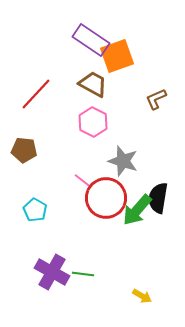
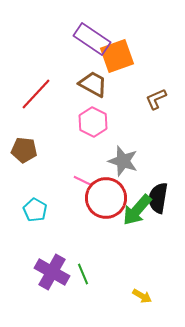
purple rectangle: moved 1 px right, 1 px up
pink line: rotated 12 degrees counterclockwise
green line: rotated 60 degrees clockwise
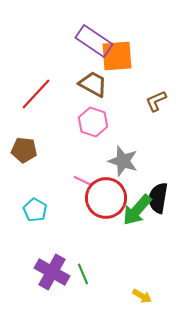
purple rectangle: moved 2 px right, 2 px down
orange square: rotated 16 degrees clockwise
brown L-shape: moved 2 px down
pink hexagon: rotated 8 degrees counterclockwise
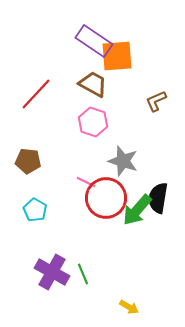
brown pentagon: moved 4 px right, 11 px down
pink line: moved 3 px right, 1 px down
yellow arrow: moved 13 px left, 11 px down
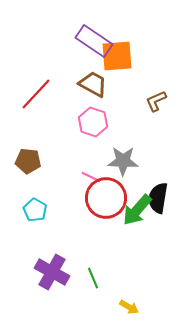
gray star: rotated 16 degrees counterclockwise
pink line: moved 5 px right, 5 px up
green line: moved 10 px right, 4 px down
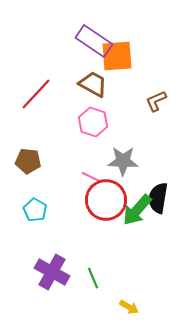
red circle: moved 2 px down
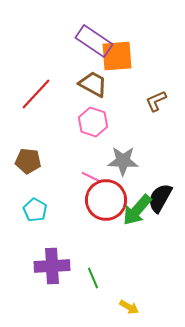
black semicircle: moved 2 px right; rotated 20 degrees clockwise
purple cross: moved 6 px up; rotated 32 degrees counterclockwise
